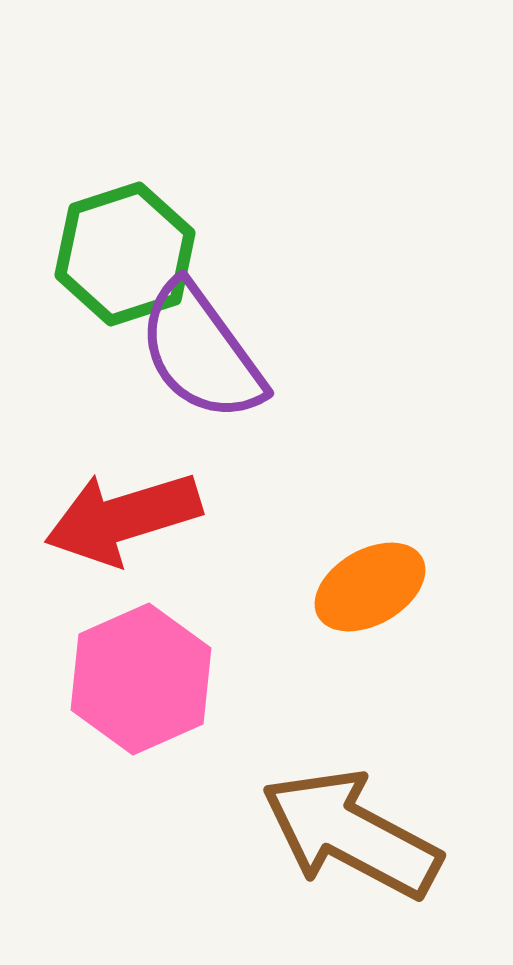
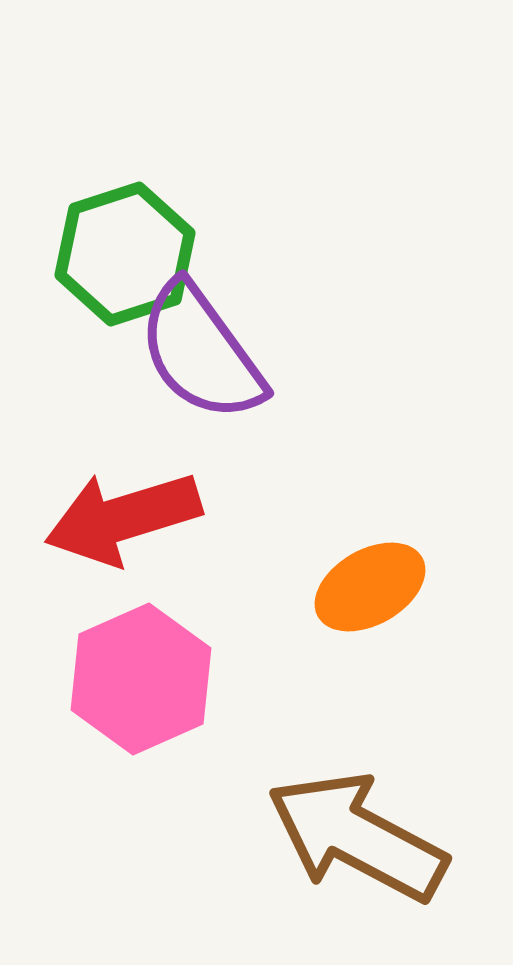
brown arrow: moved 6 px right, 3 px down
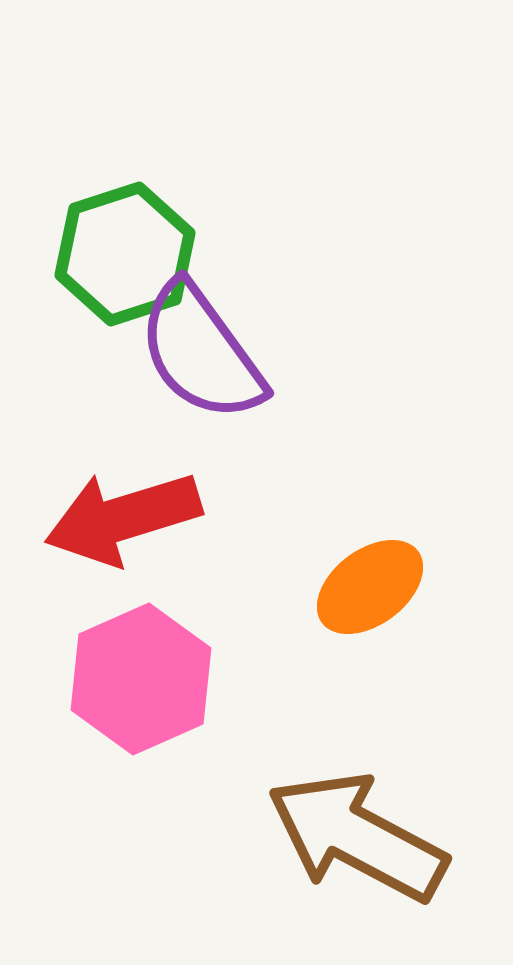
orange ellipse: rotated 7 degrees counterclockwise
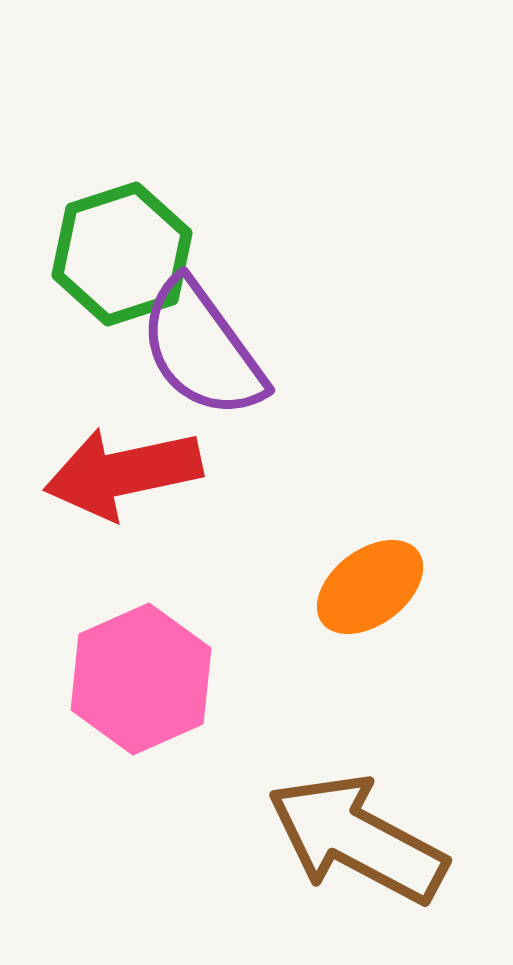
green hexagon: moved 3 px left
purple semicircle: moved 1 px right, 3 px up
red arrow: moved 45 px up; rotated 5 degrees clockwise
brown arrow: moved 2 px down
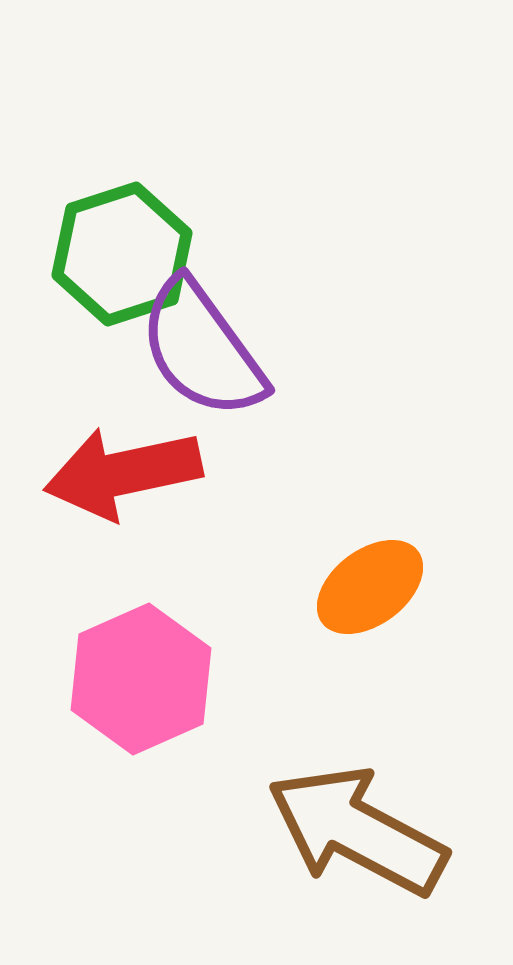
brown arrow: moved 8 px up
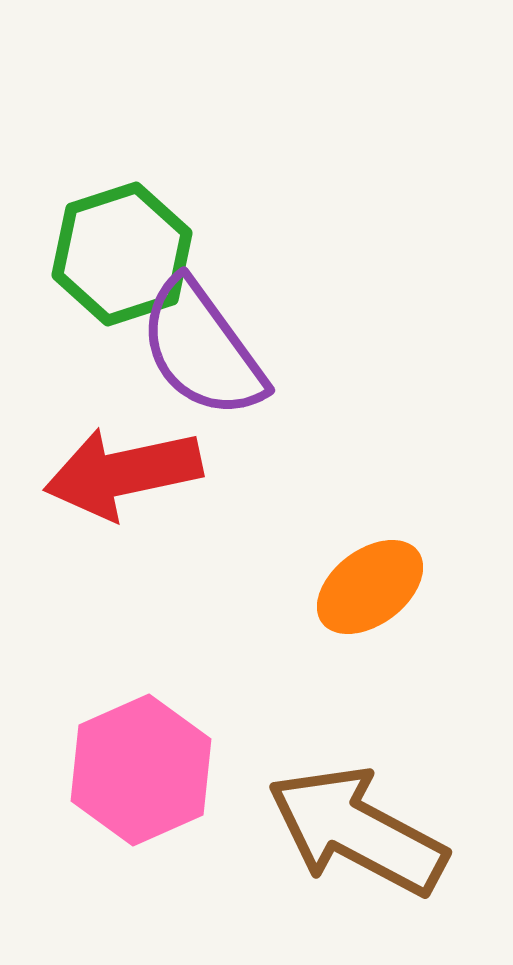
pink hexagon: moved 91 px down
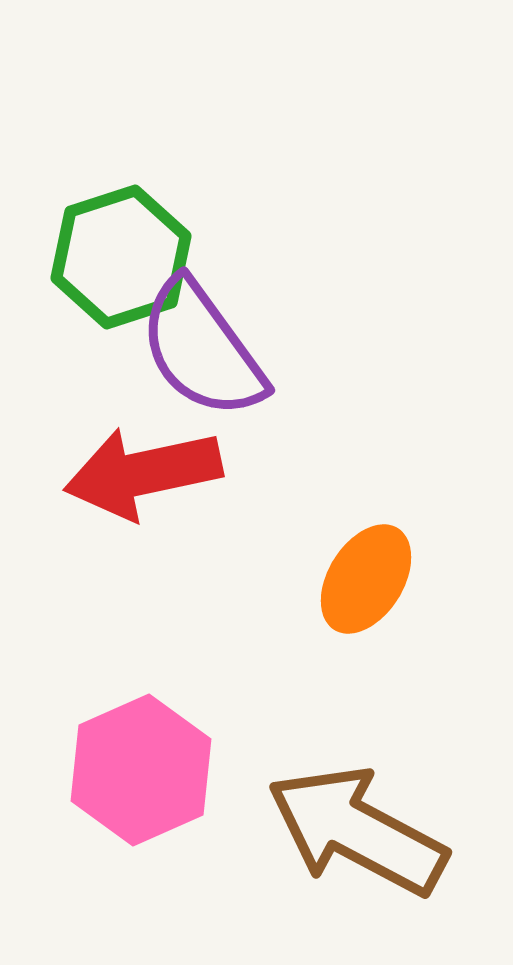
green hexagon: moved 1 px left, 3 px down
red arrow: moved 20 px right
orange ellipse: moved 4 px left, 8 px up; rotated 21 degrees counterclockwise
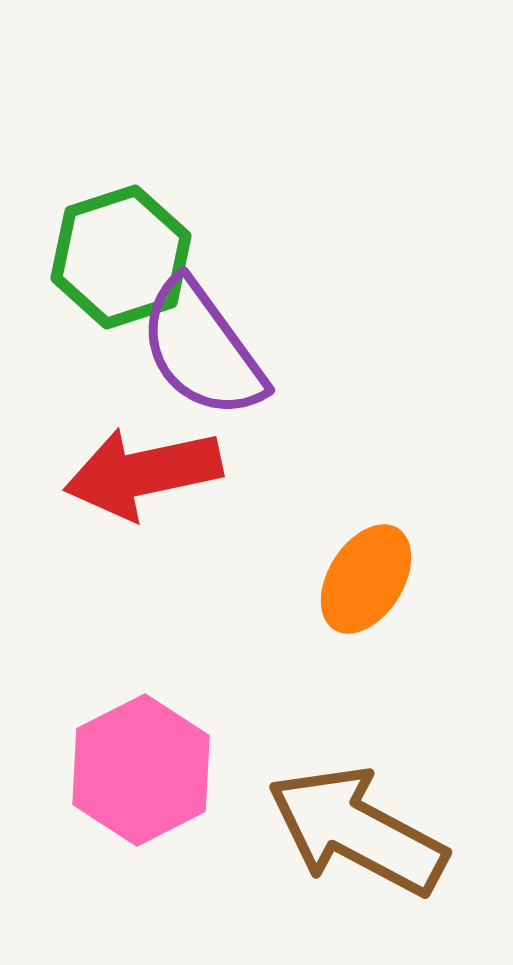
pink hexagon: rotated 3 degrees counterclockwise
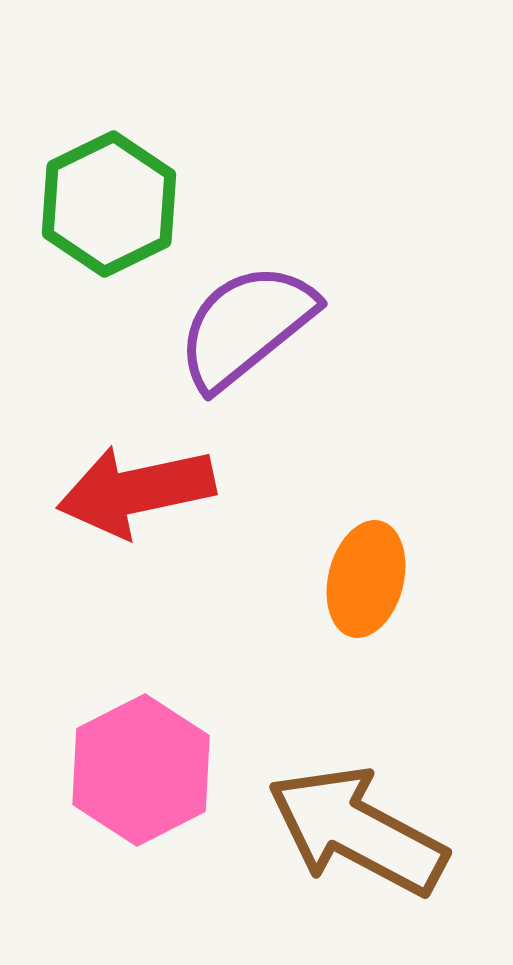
green hexagon: moved 12 px left, 53 px up; rotated 8 degrees counterclockwise
purple semicircle: moved 44 px right, 23 px up; rotated 87 degrees clockwise
red arrow: moved 7 px left, 18 px down
orange ellipse: rotated 18 degrees counterclockwise
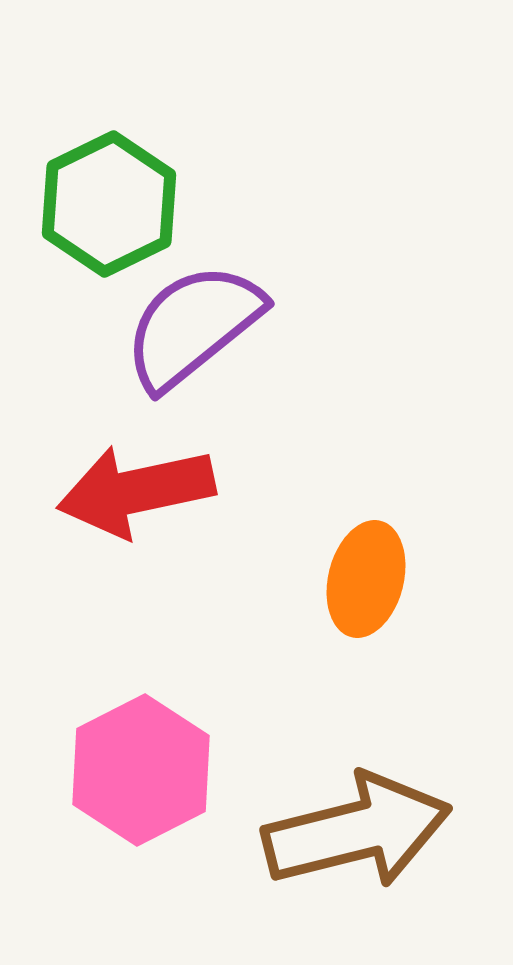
purple semicircle: moved 53 px left
brown arrow: rotated 138 degrees clockwise
